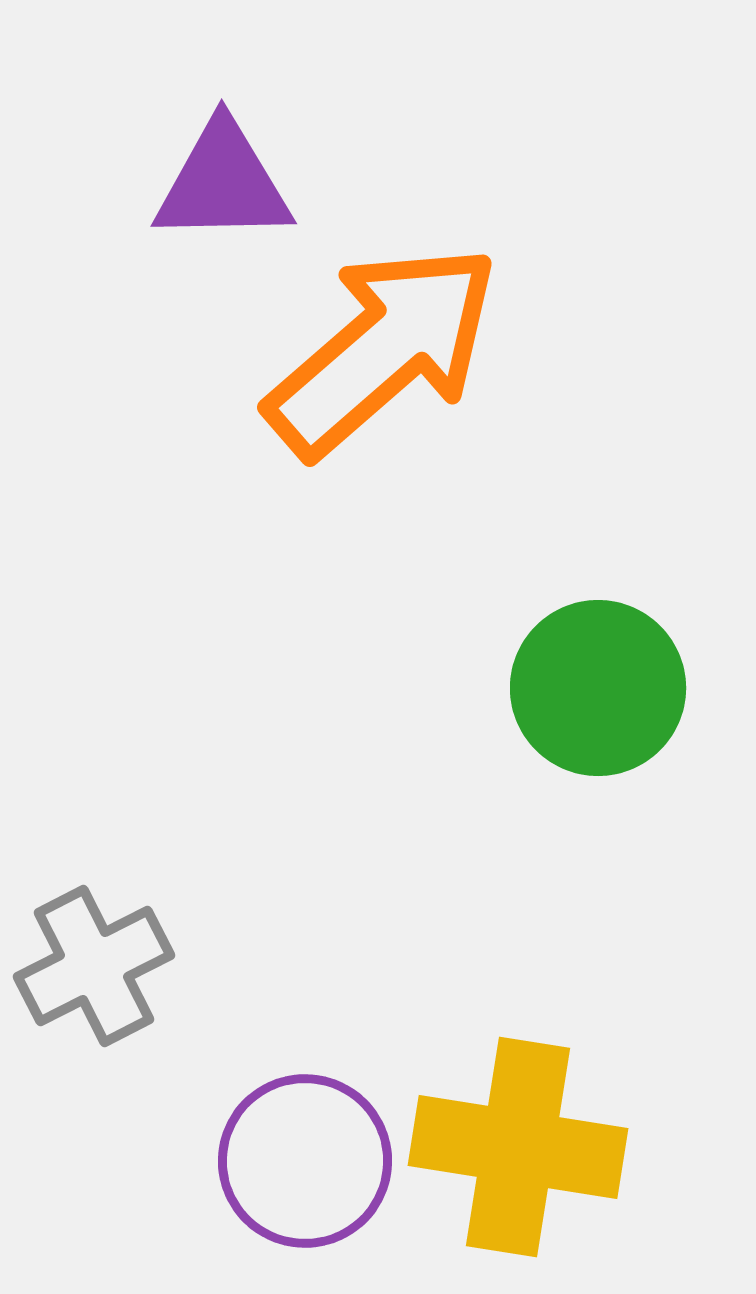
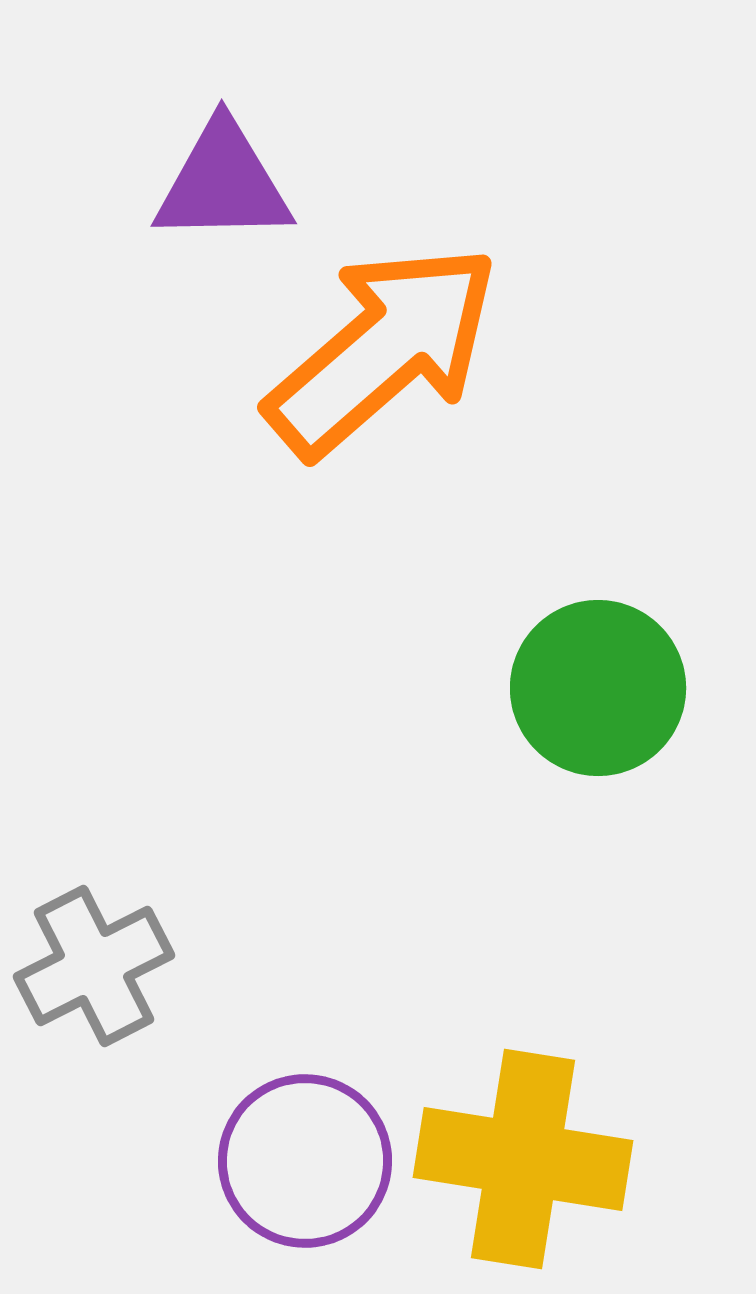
yellow cross: moved 5 px right, 12 px down
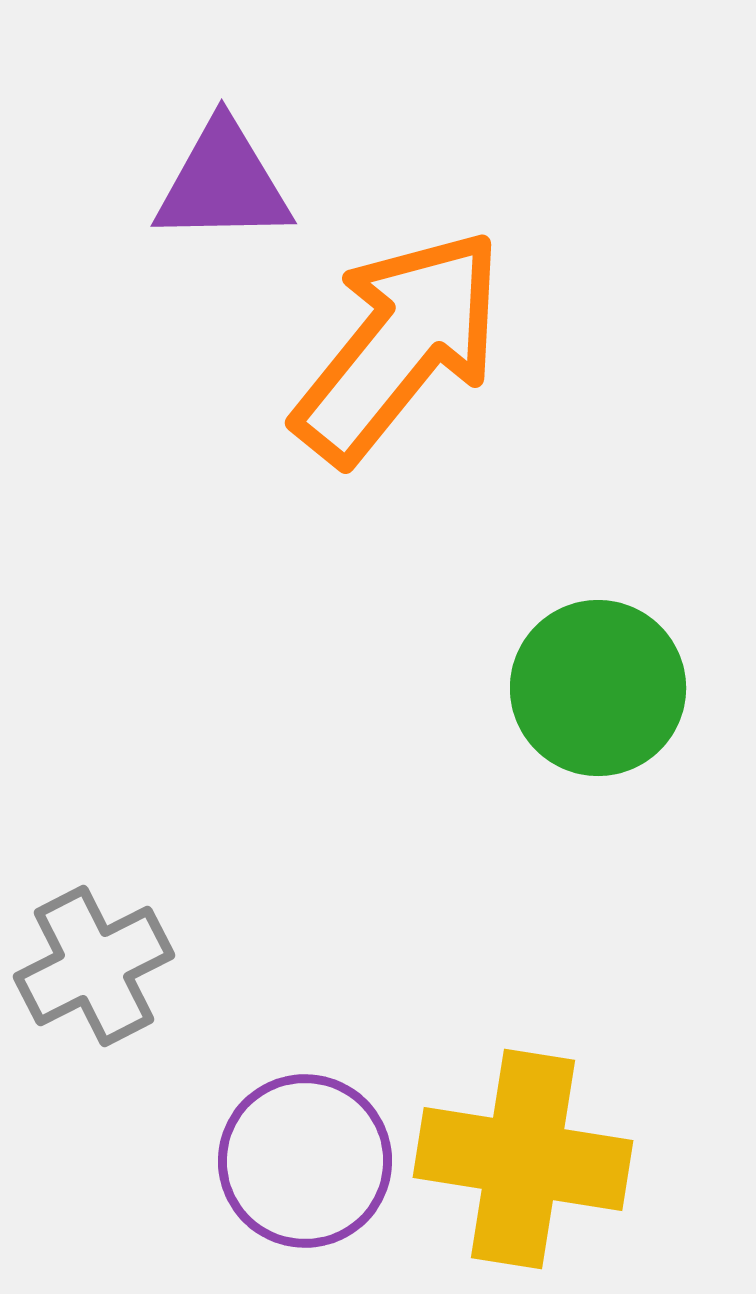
orange arrow: moved 16 px right, 4 px up; rotated 10 degrees counterclockwise
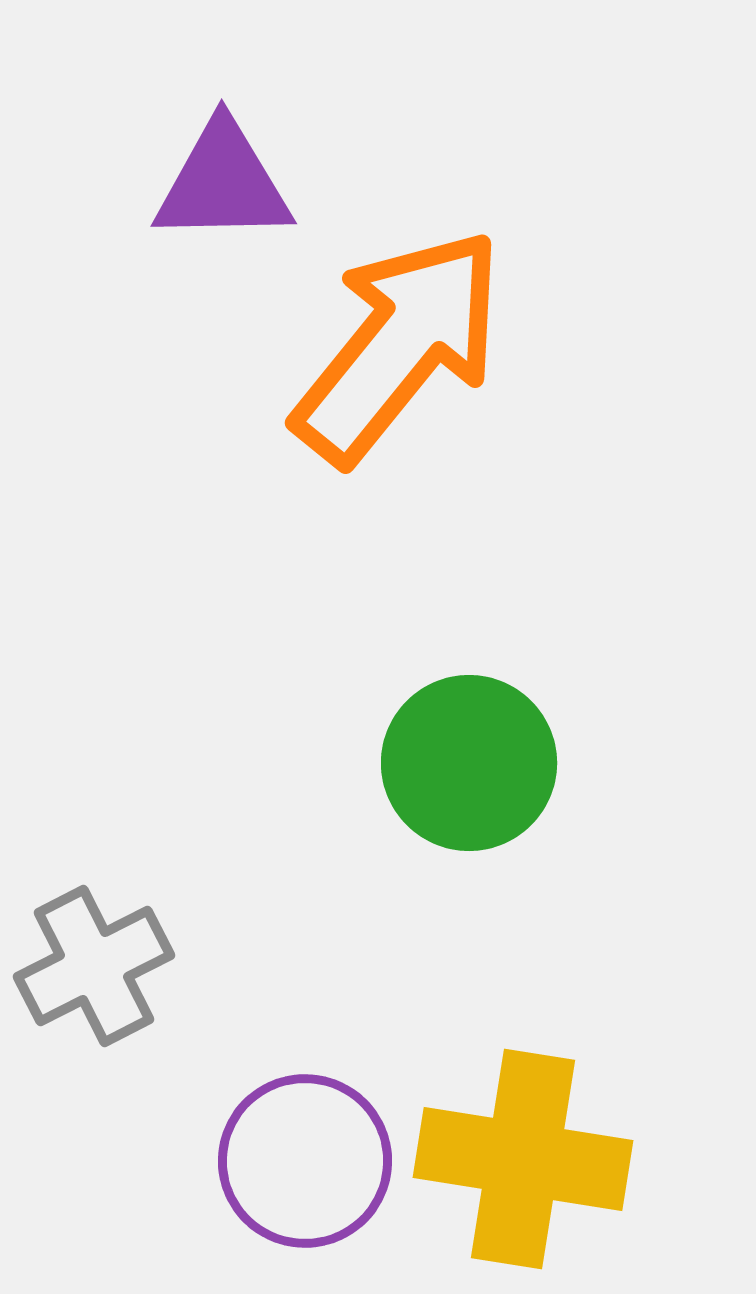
green circle: moved 129 px left, 75 px down
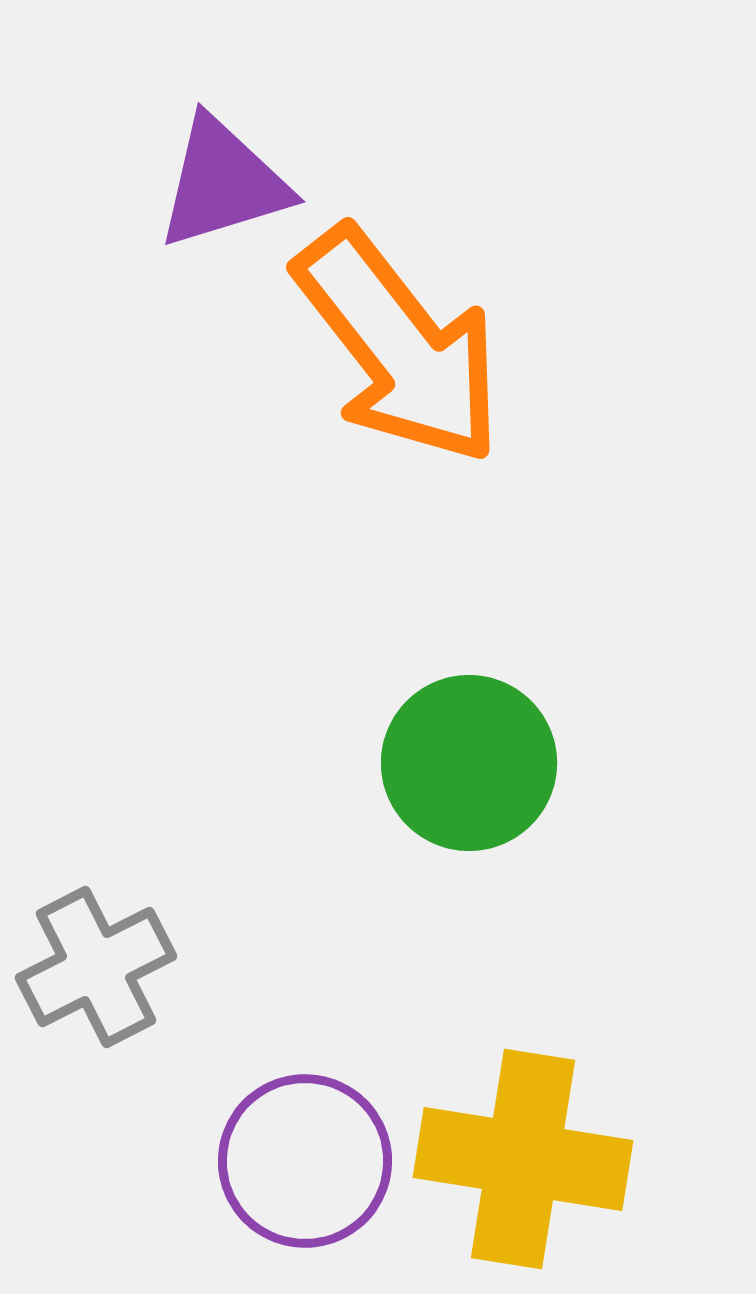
purple triangle: rotated 16 degrees counterclockwise
orange arrow: rotated 103 degrees clockwise
gray cross: moved 2 px right, 1 px down
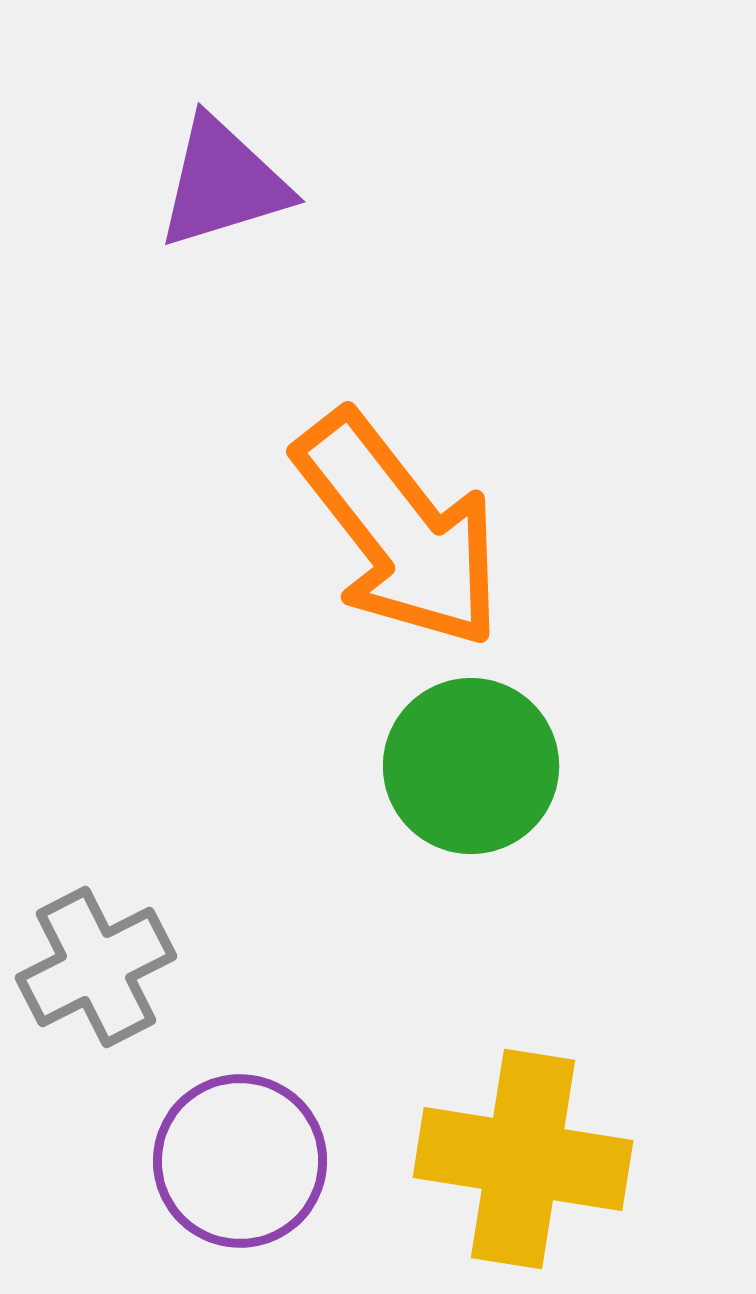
orange arrow: moved 184 px down
green circle: moved 2 px right, 3 px down
purple circle: moved 65 px left
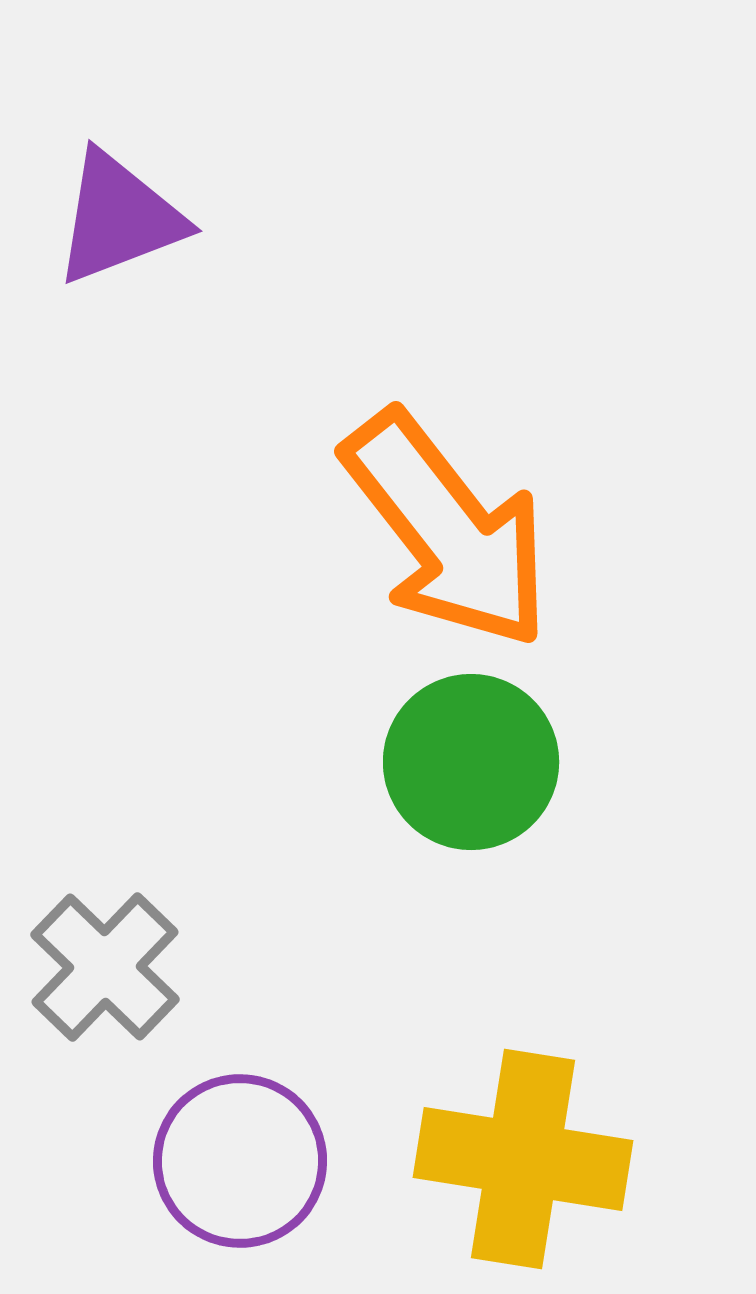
purple triangle: moved 104 px left, 35 px down; rotated 4 degrees counterclockwise
orange arrow: moved 48 px right
green circle: moved 4 px up
gray cross: moved 9 px right; rotated 19 degrees counterclockwise
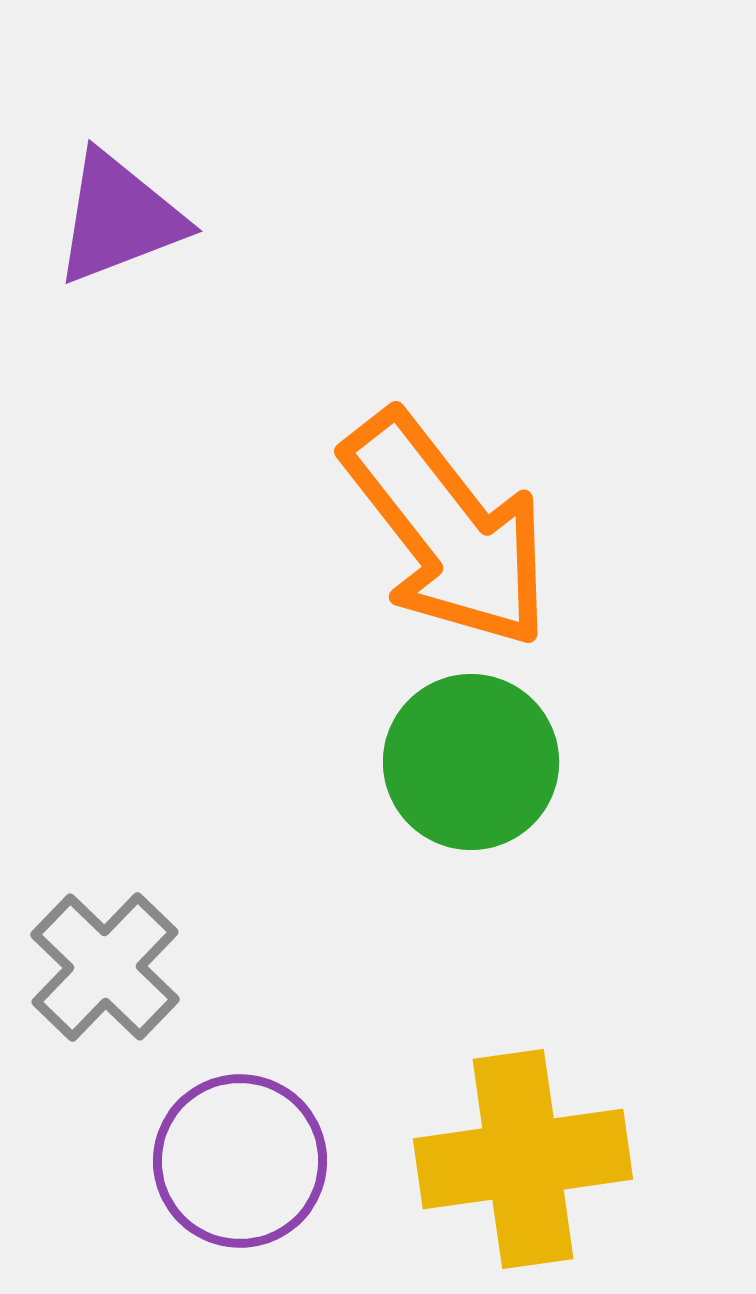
yellow cross: rotated 17 degrees counterclockwise
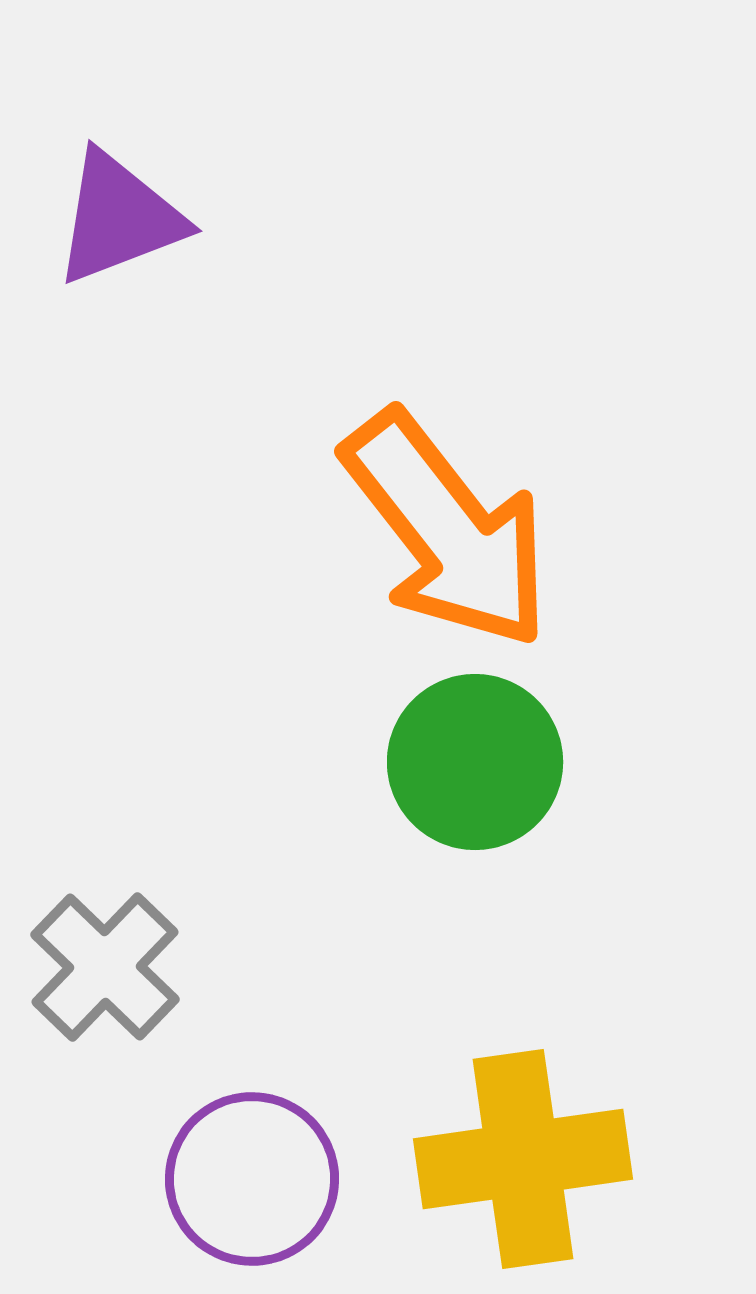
green circle: moved 4 px right
purple circle: moved 12 px right, 18 px down
